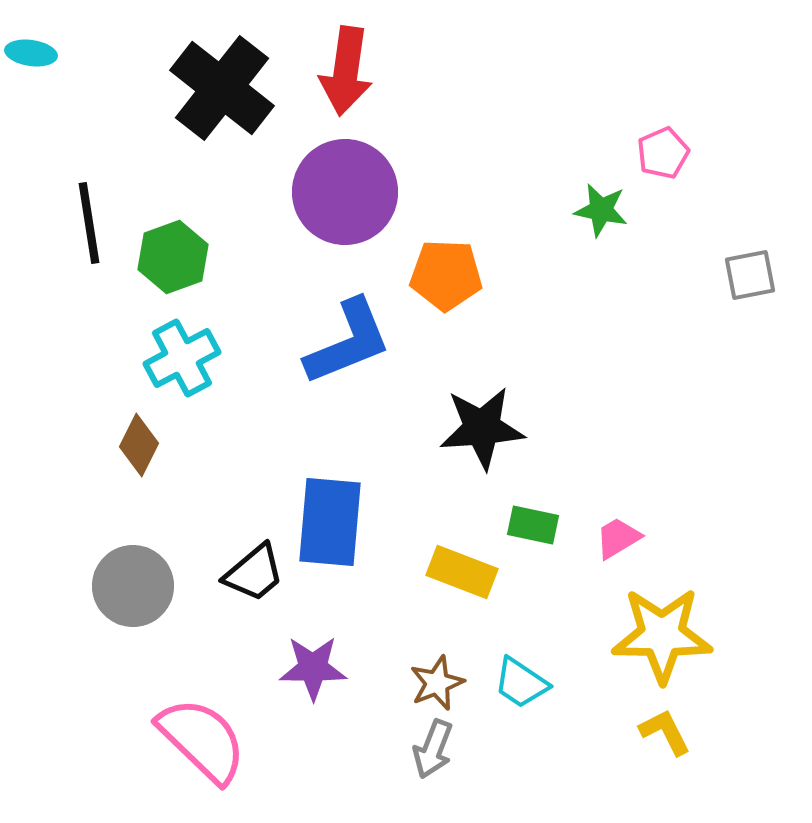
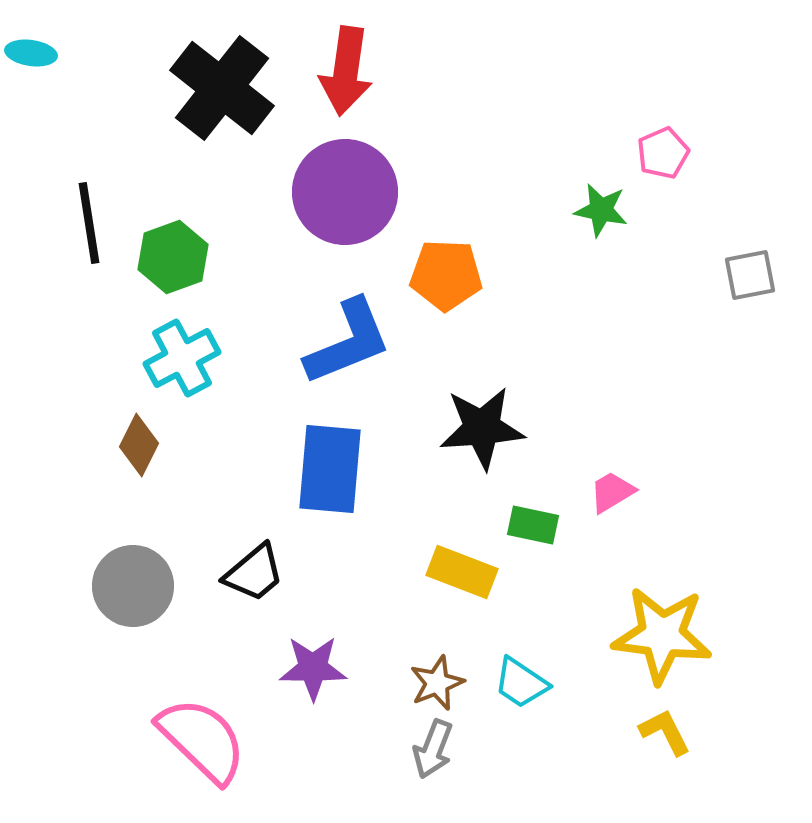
blue rectangle: moved 53 px up
pink trapezoid: moved 6 px left, 46 px up
yellow star: rotated 6 degrees clockwise
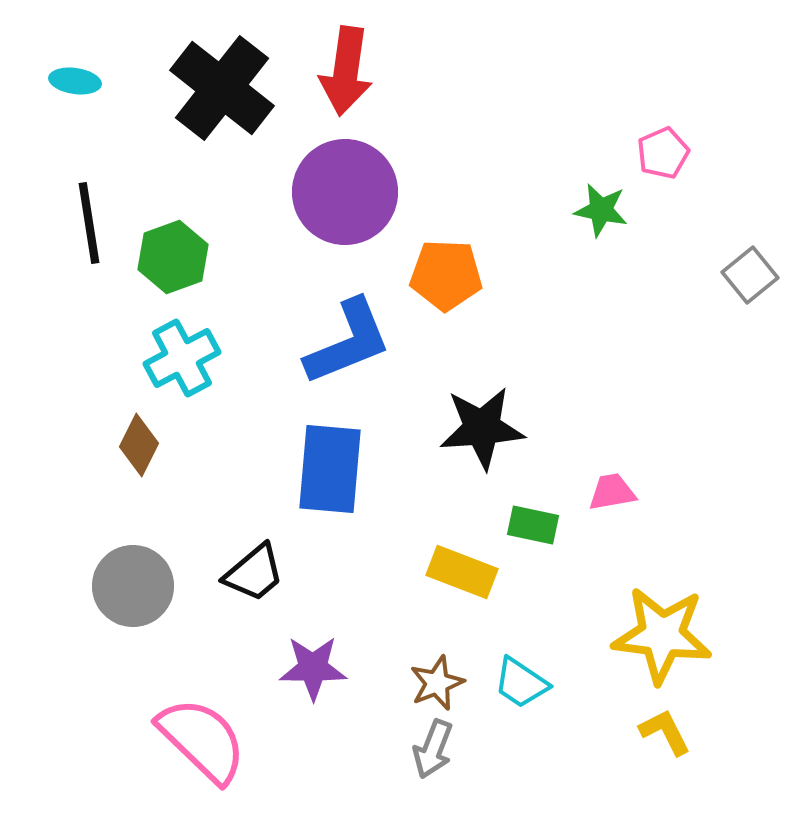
cyan ellipse: moved 44 px right, 28 px down
gray square: rotated 28 degrees counterclockwise
pink trapezoid: rotated 21 degrees clockwise
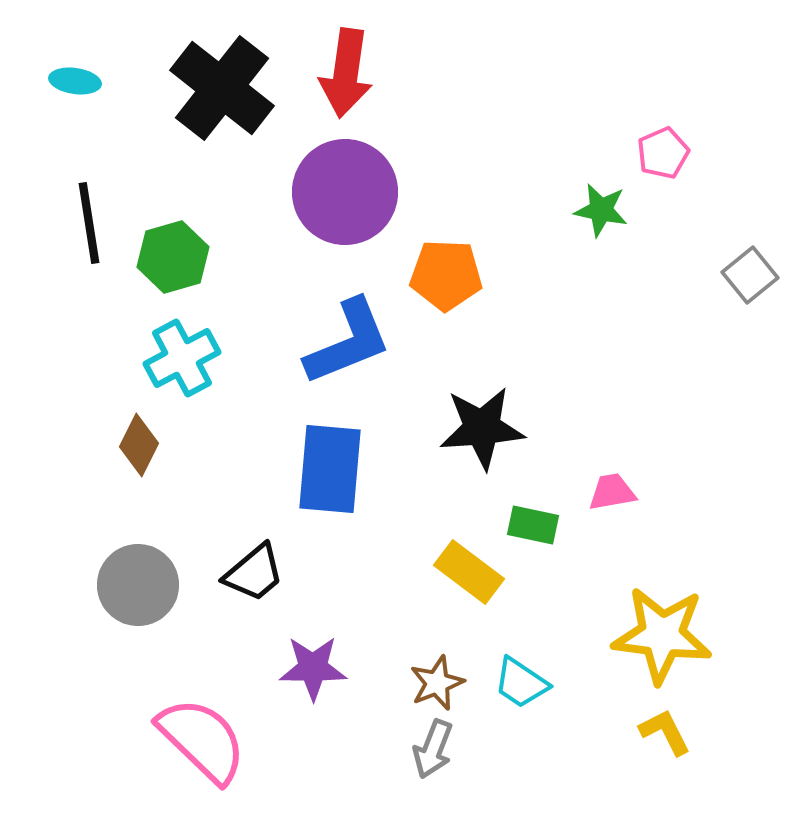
red arrow: moved 2 px down
green hexagon: rotated 4 degrees clockwise
yellow rectangle: moved 7 px right; rotated 16 degrees clockwise
gray circle: moved 5 px right, 1 px up
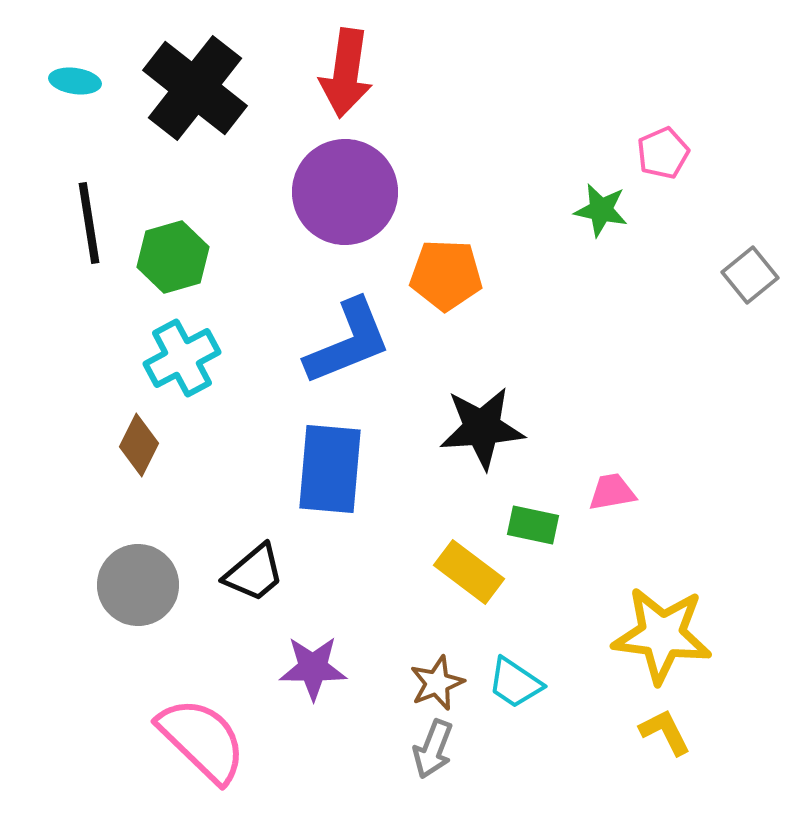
black cross: moved 27 px left
cyan trapezoid: moved 6 px left
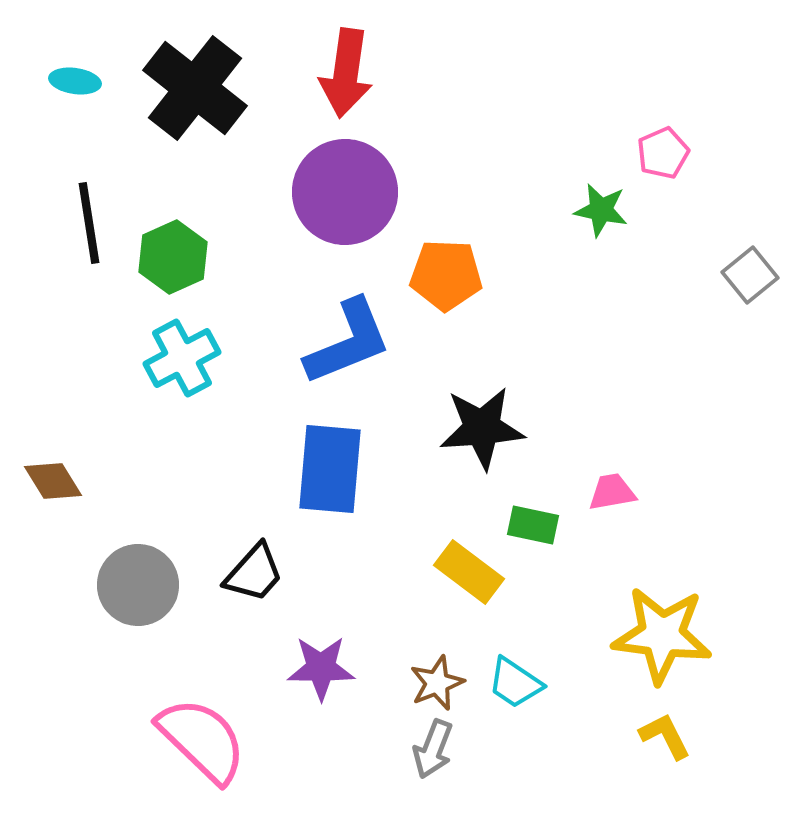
green hexagon: rotated 8 degrees counterclockwise
brown diamond: moved 86 px left, 36 px down; rotated 58 degrees counterclockwise
black trapezoid: rotated 8 degrees counterclockwise
purple star: moved 8 px right
yellow L-shape: moved 4 px down
